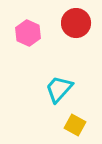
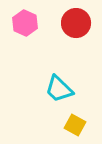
pink hexagon: moved 3 px left, 10 px up
cyan trapezoid: rotated 88 degrees counterclockwise
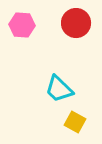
pink hexagon: moved 3 px left, 2 px down; rotated 20 degrees counterclockwise
yellow square: moved 3 px up
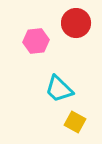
pink hexagon: moved 14 px right, 16 px down; rotated 10 degrees counterclockwise
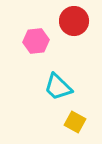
red circle: moved 2 px left, 2 px up
cyan trapezoid: moved 1 px left, 2 px up
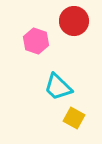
pink hexagon: rotated 25 degrees clockwise
yellow square: moved 1 px left, 4 px up
